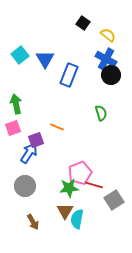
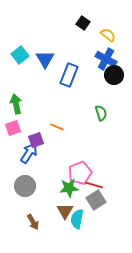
black circle: moved 3 px right
gray square: moved 18 px left
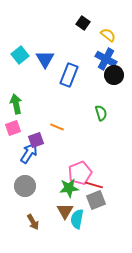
gray square: rotated 12 degrees clockwise
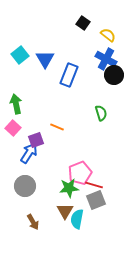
pink square: rotated 28 degrees counterclockwise
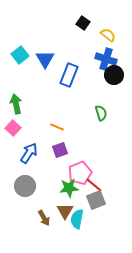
blue cross: rotated 10 degrees counterclockwise
purple square: moved 24 px right, 10 px down
red line: rotated 24 degrees clockwise
brown arrow: moved 11 px right, 4 px up
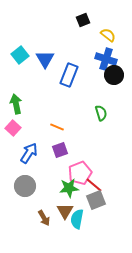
black square: moved 3 px up; rotated 32 degrees clockwise
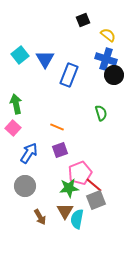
brown arrow: moved 4 px left, 1 px up
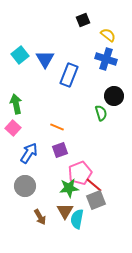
black circle: moved 21 px down
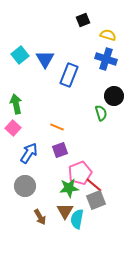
yellow semicircle: rotated 21 degrees counterclockwise
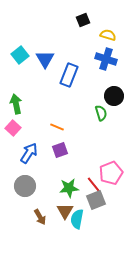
pink pentagon: moved 31 px right
red line: rotated 12 degrees clockwise
